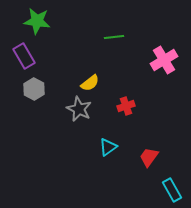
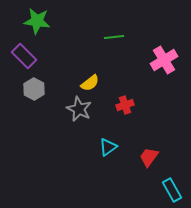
purple rectangle: rotated 15 degrees counterclockwise
red cross: moved 1 px left, 1 px up
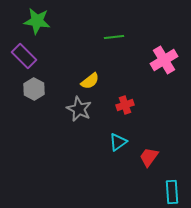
yellow semicircle: moved 2 px up
cyan triangle: moved 10 px right, 5 px up
cyan rectangle: moved 2 px down; rotated 25 degrees clockwise
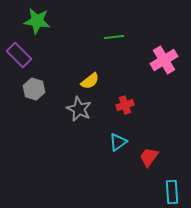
purple rectangle: moved 5 px left, 1 px up
gray hexagon: rotated 10 degrees counterclockwise
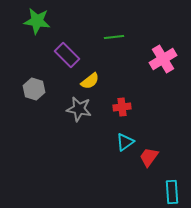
purple rectangle: moved 48 px right
pink cross: moved 1 px left, 1 px up
red cross: moved 3 px left, 2 px down; rotated 12 degrees clockwise
gray star: rotated 15 degrees counterclockwise
cyan triangle: moved 7 px right
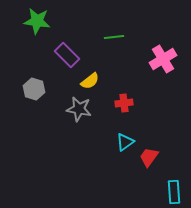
red cross: moved 2 px right, 4 px up
cyan rectangle: moved 2 px right
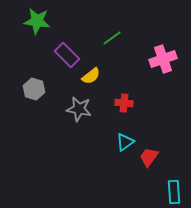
green line: moved 2 px left, 1 px down; rotated 30 degrees counterclockwise
pink cross: rotated 12 degrees clockwise
yellow semicircle: moved 1 px right, 5 px up
red cross: rotated 12 degrees clockwise
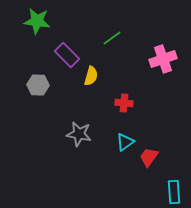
yellow semicircle: rotated 36 degrees counterclockwise
gray hexagon: moved 4 px right, 4 px up; rotated 15 degrees counterclockwise
gray star: moved 25 px down
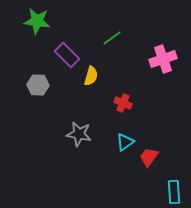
red cross: moved 1 px left; rotated 18 degrees clockwise
